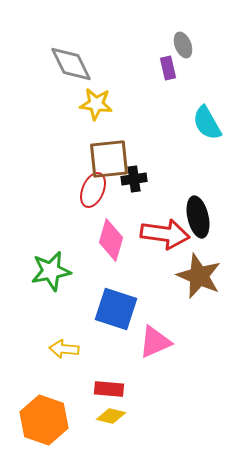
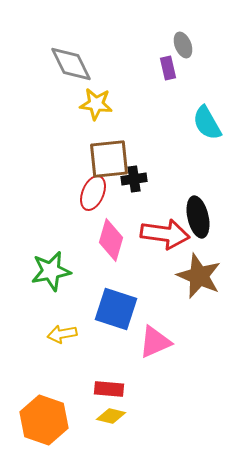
red ellipse: moved 3 px down
yellow arrow: moved 2 px left, 15 px up; rotated 16 degrees counterclockwise
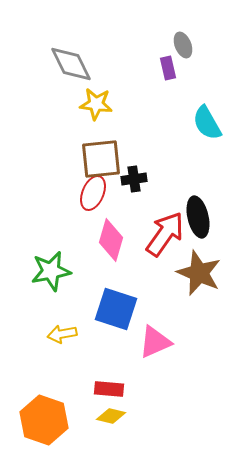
brown square: moved 8 px left
red arrow: rotated 63 degrees counterclockwise
brown star: moved 3 px up
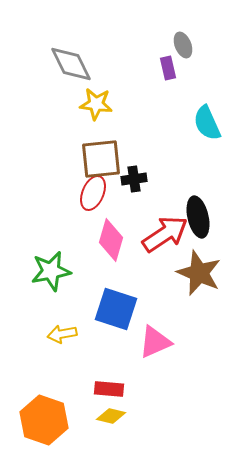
cyan semicircle: rotated 6 degrees clockwise
red arrow: rotated 21 degrees clockwise
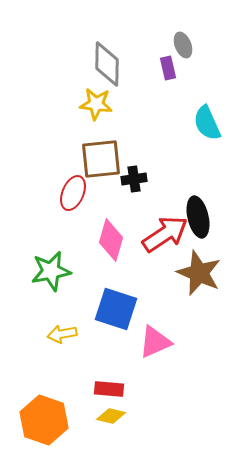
gray diamond: moved 36 px right; rotated 27 degrees clockwise
red ellipse: moved 20 px left
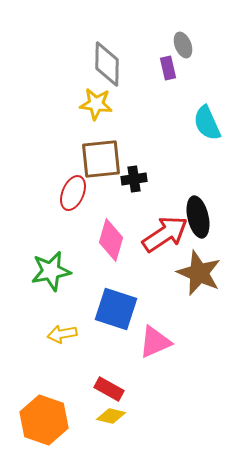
red rectangle: rotated 24 degrees clockwise
